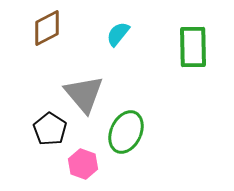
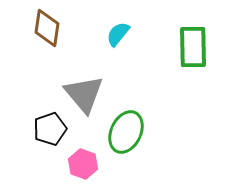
brown diamond: rotated 54 degrees counterclockwise
black pentagon: rotated 20 degrees clockwise
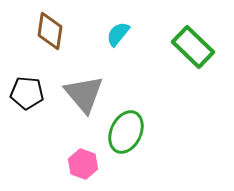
brown diamond: moved 3 px right, 3 px down
green rectangle: rotated 45 degrees counterclockwise
black pentagon: moved 23 px left, 36 px up; rotated 24 degrees clockwise
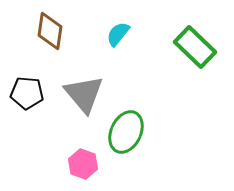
green rectangle: moved 2 px right
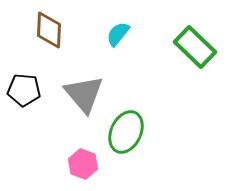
brown diamond: moved 1 px left, 1 px up; rotated 6 degrees counterclockwise
black pentagon: moved 3 px left, 3 px up
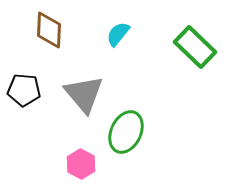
pink hexagon: moved 2 px left; rotated 8 degrees clockwise
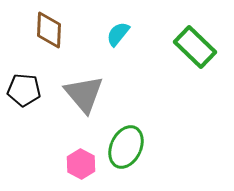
green ellipse: moved 15 px down
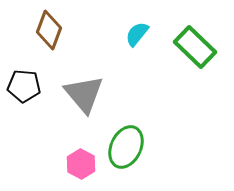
brown diamond: rotated 18 degrees clockwise
cyan semicircle: moved 19 px right
black pentagon: moved 4 px up
